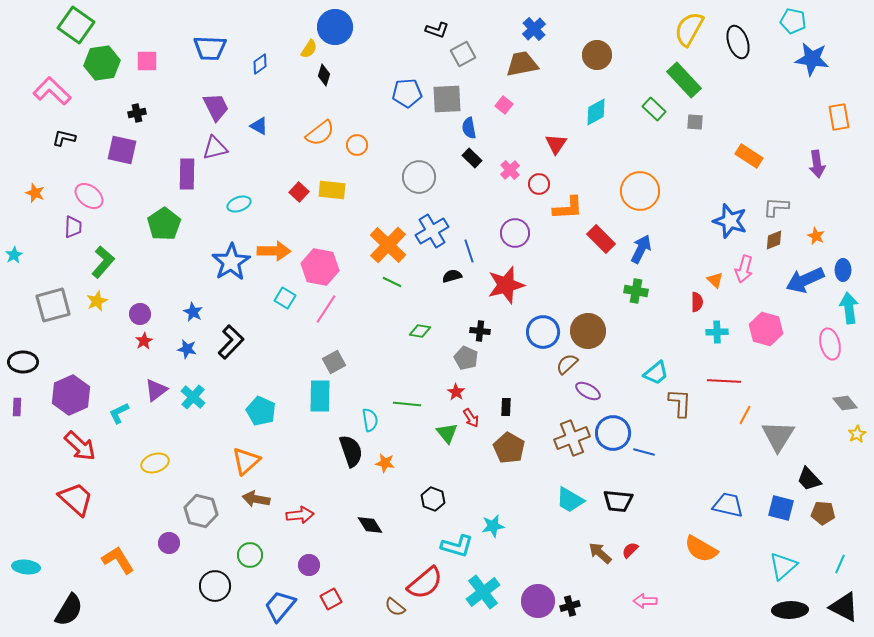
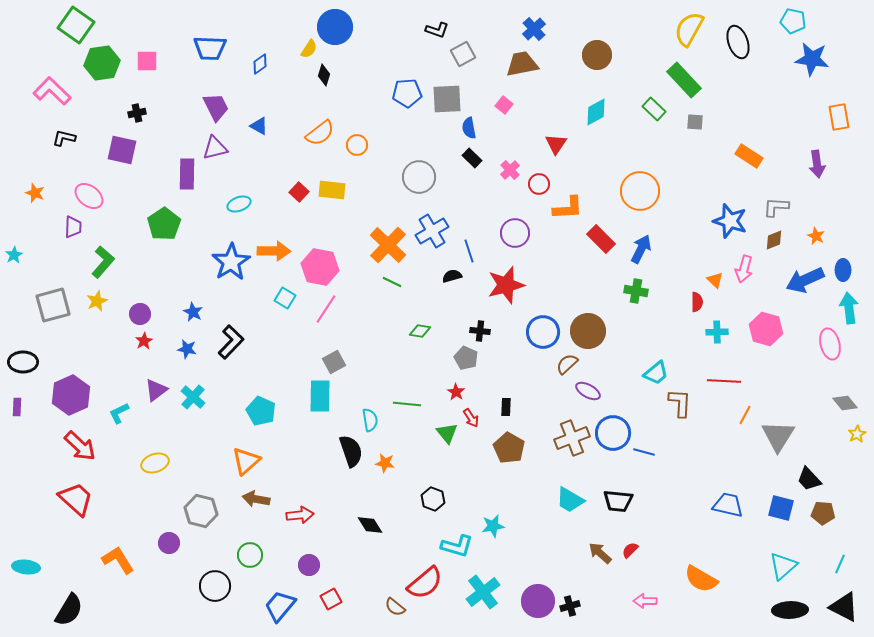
orange semicircle at (701, 549): moved 30 px down
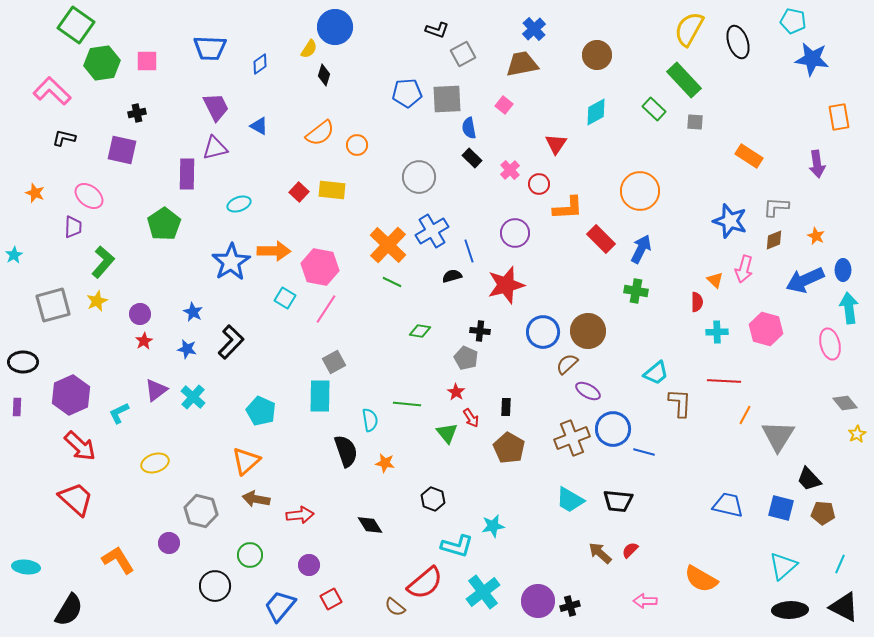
blue circle at (613, 433): moved 4 px up
black semicircle at (351, 451): moved 5 px left
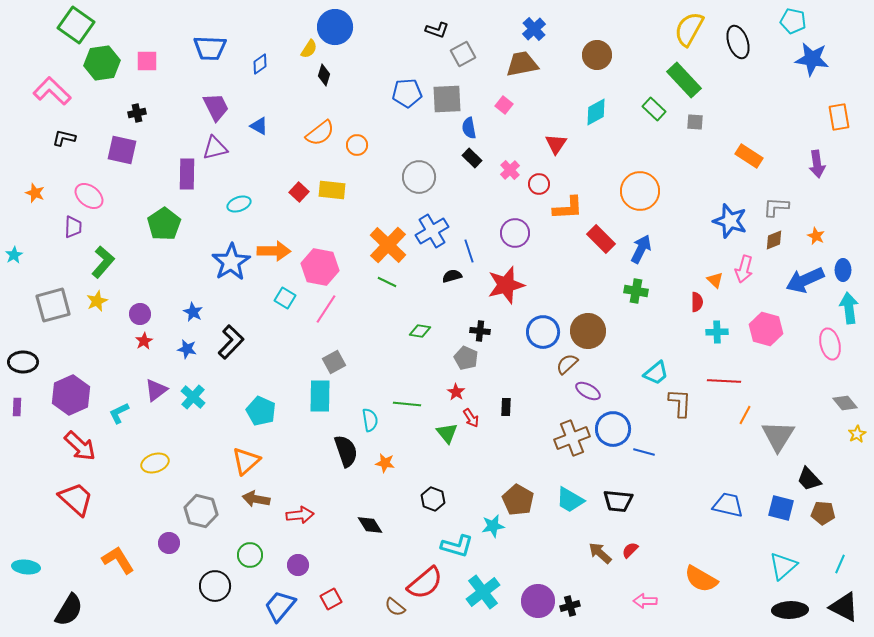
green line at (392, 282): moved 5 px left
brown pentagon at (509, 448): moved 9 px right, 52 px down
purple circle at (309, 565): moved 11 px left
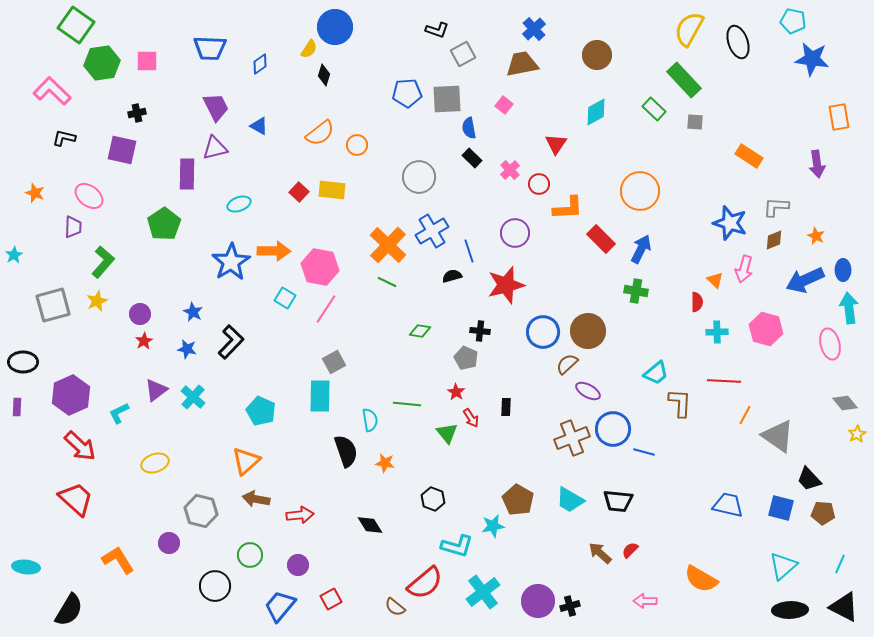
blue star at (730, 221): moved 2 px down
gray triangle at (778, 436): rotated 27 degrees counterclockwise
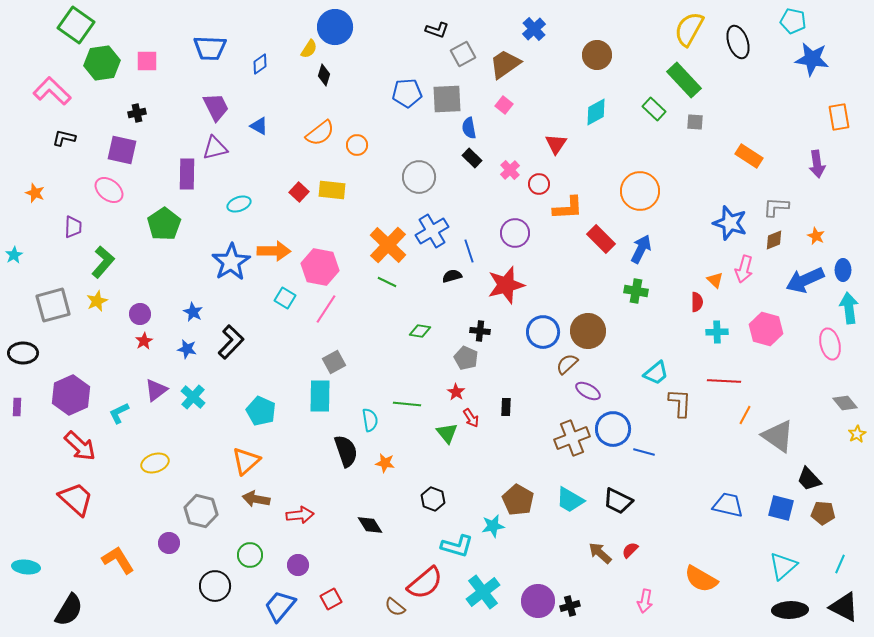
brown trapezoid at (522, 64): moved 17 px left; rotated 24 degrees counterclockwise
pink ellipse at (89, 196): moved 20 px right, 6 px up
black ellipse at (23, 362): moved 9 px up
black trapezoid at (618, 501): rotated 20 degrees clockwise
pink arrow at (645, 601): rotated 80 degrees counterclockwise
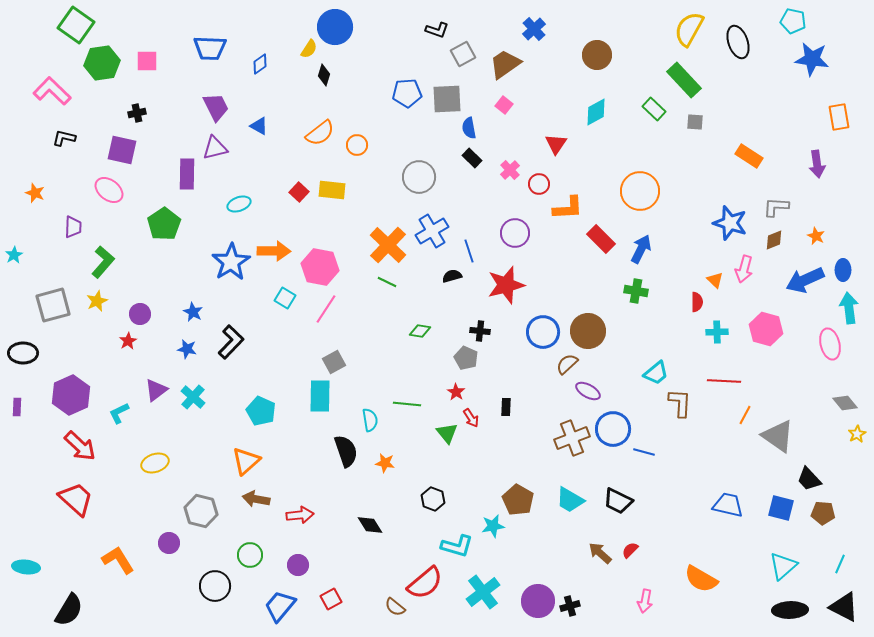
red star at (144, 341): moved 16 px left
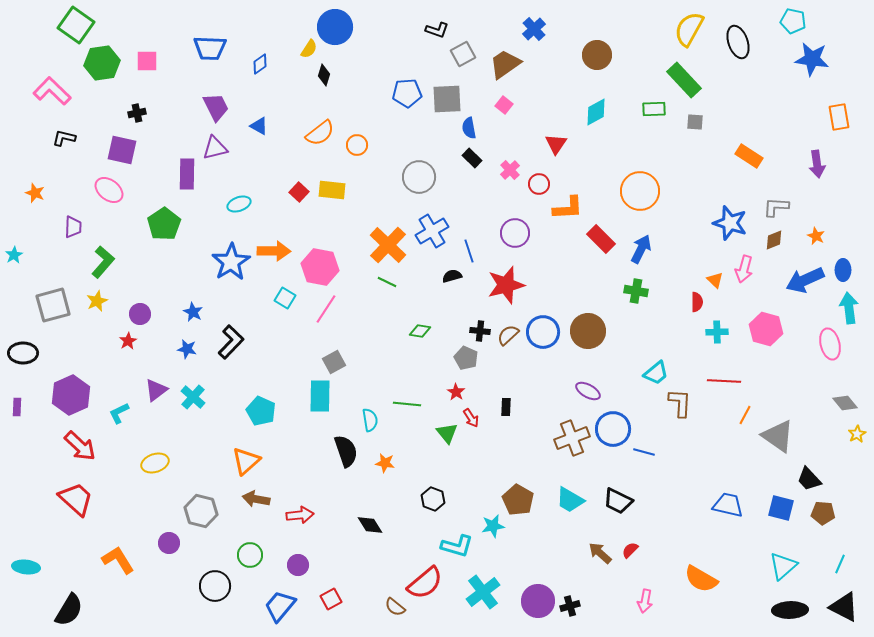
green rectangle at (654, 109): rotated 45 degrees counterclockwise
brown semicircle at (567, 364): moved 59 px left, 29 px up
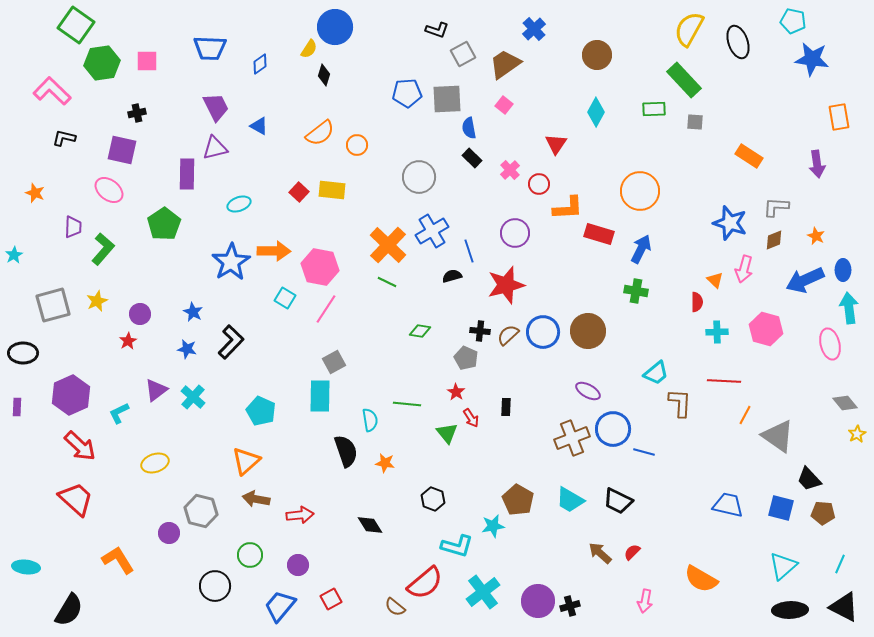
cyan diamond at (596, 112): rotated 32 degrees counterclockwise
red rectangle at (601, 239): moved 2 px left, 5 px up; rotated 28 degrees counterclockwise
green L-shape at (103, 262): moved 13 px up
purple circle at (169, 543): moved 10 px up
red semicircle at (630, 550): moved 2 px right, 2 px down
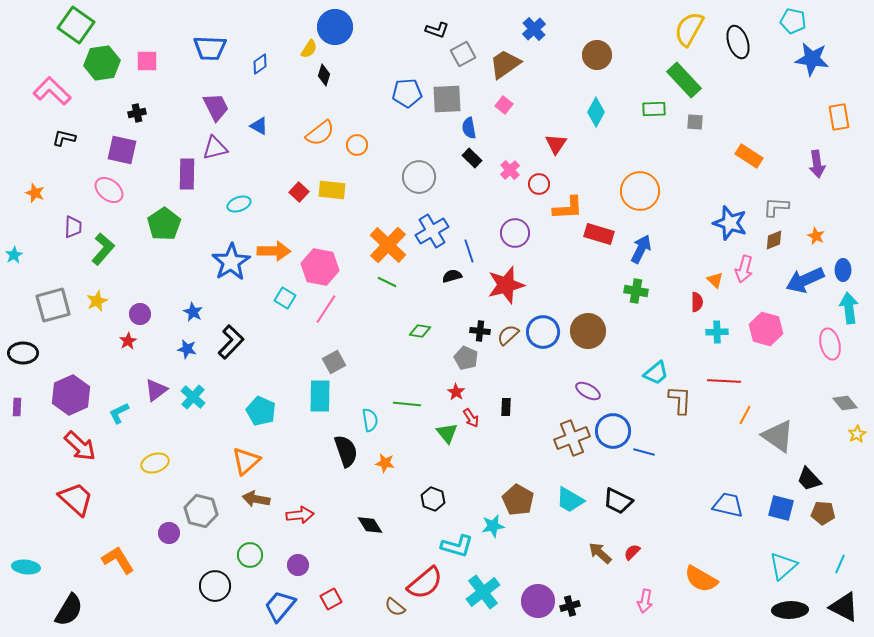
brown L-shape at (680, 403): moved 3 px up
blue circle at (613, 429): moved 2 px down
